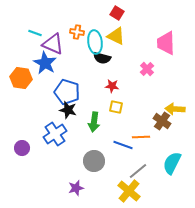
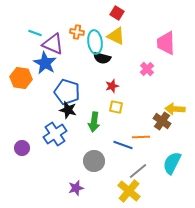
red star: rotated 24 degrees counterclockwise
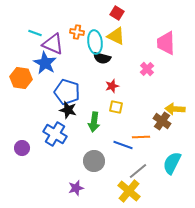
blue cross: rotated 25 degrees counterclockwise
